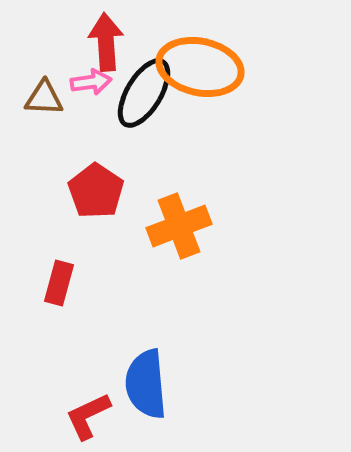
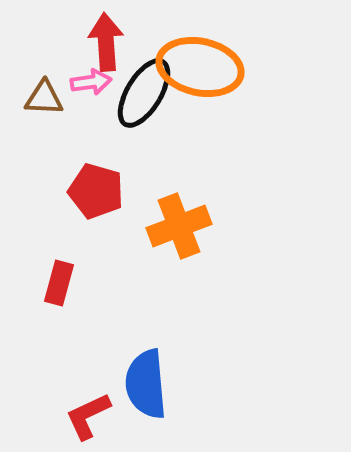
red pentagon: rotated 18 degrees counterclockwise
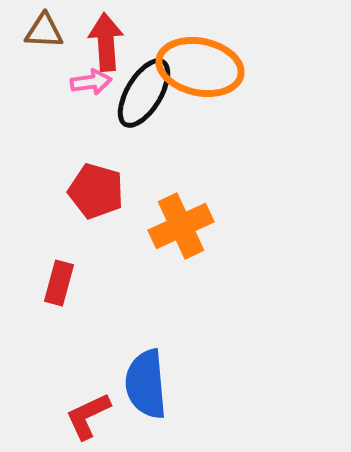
brown triangle: moved 67 px up
orange cross: moved 2 px right; rotated 4 degrees counterclockwise
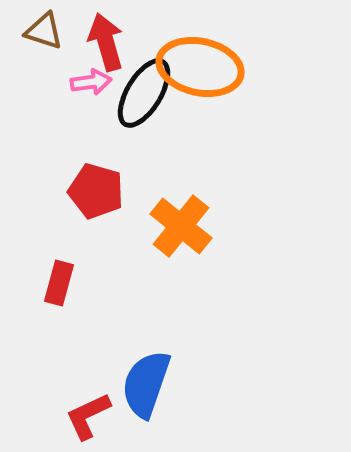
brown triangle: rotated 15 degrees clockwise
red arrow: rotated 12 degrees counterclockwise
orange cross: rotated 26 degrees counterclockwise
blue semicircle: rotated 24 degrees clockwise
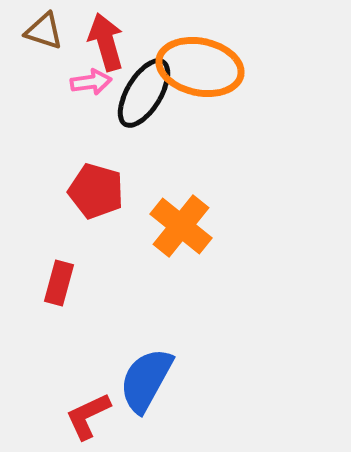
blue semicircle: moved 4 px up; rotated 10 degrees clockwise
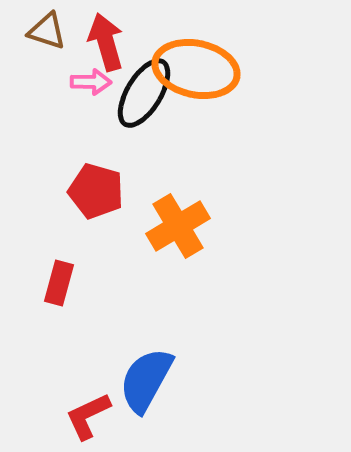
brown triangle: moved 3 px right
orange ellipse: moved 4 px left, 2 px down
pink arrow: rotated 9 degrees clockwise
orange cross: moved 3 px left; rotated 20 degrees clockwise
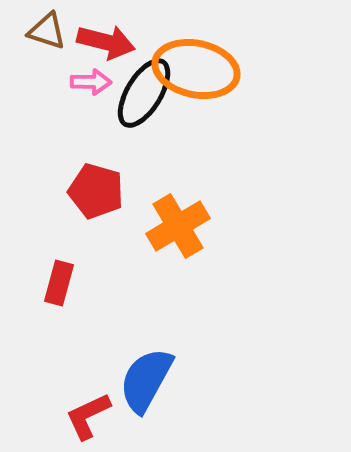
red arrow: rotated 120 degrees clockwise
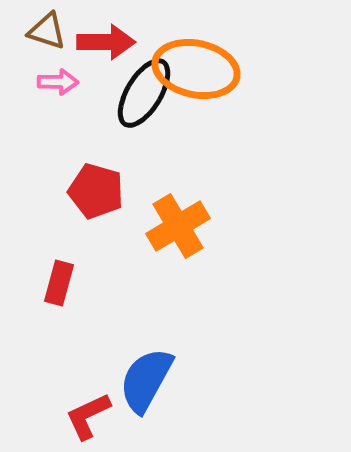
red arrow: rotated 14 degrees counterclockwise
pink arrow: moved 33 px left
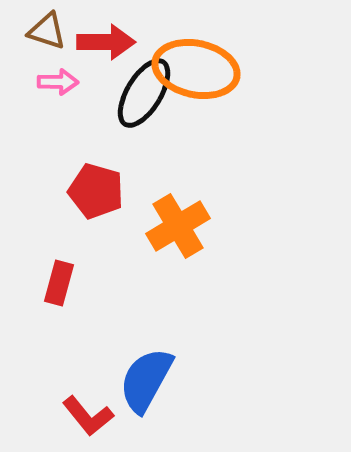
red L-shape: rotated 104 degrees counterclockwise
